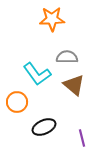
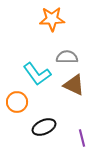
brown triangle: rotated 15 degrees counterclockwise
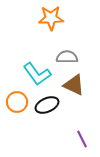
orange star: moved 1 px left, 1 px up
black ellipse: moved 3 px right, 22 px up
purple line: moved 1 px down; rotated 12 degrees counterclockwise
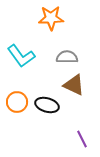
cyan L-shape: moved 16 px left, 18 px up
black ellipse: rotated 40 degrees clockwise
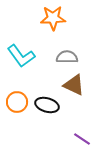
orange star: moved 2 px right
purple line: rotated 30 degrees counterclockwise
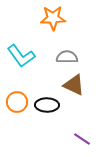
black ellipse: rotated 15 degrees counterclockwise
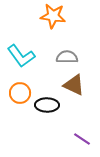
orange star: moved 2 px up; rotated 10 degrees clockwise
orange circle: moved 3 px right, 9 px up
